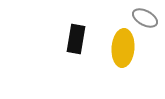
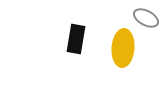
gray ellipse: moved 1 px right
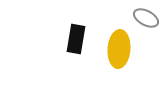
yellow ellipse: moved 4 px left, 1 px down
